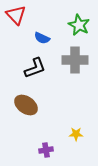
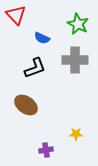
green star: moved 1 px left, 1 px up
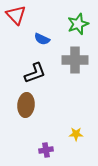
green star: rotated 25 degrees clockwise
blue semicircle: moved 1 px down
black L-shape: moved 5 px down
brown ellipse: rotated 60 degrees clockwise
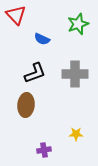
gray cross: moved 14 px down
purple cross: moved 2 px left
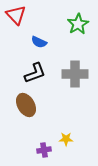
green star: rotated 10 degrees counterclockwise
blue semicircle: moved 3 px left, 3 px down
brown ellipse: rotated 35 degrees counterclockwise
yellow star: moved 10 px left, 5 px down
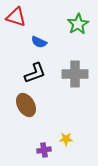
red triangle: moved 2 px down; rotated 30 degrees counterclockwise
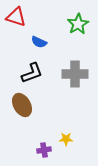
black L-shape: moved 3 px left
brown ellipse: moved 4 px left
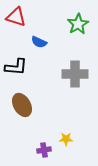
black L-shape: moved 16 px left, 6 px up; rotated 25 degrees clockwise
